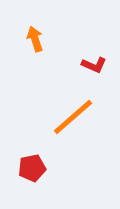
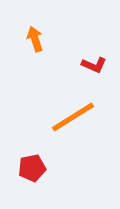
orange line: rotated 9 degrees clockwise
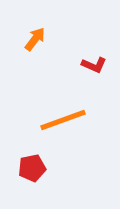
orange arrow: rotated 55 degrees clockwise
orange line: moved 10 px left, 3 px down; rotated 12 degrees clockwise
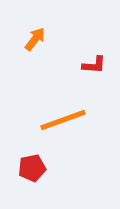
red L-shape: rotated 20 degrees counterclockwise
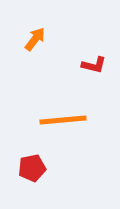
red L-shape: rotated 10 degrees clockwise
orange line: rotated 15 degrees clockwise
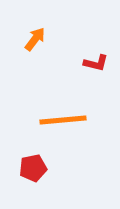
red L-shape: moved 2 px right, 2 px up
red pentagon: moved 1 px right
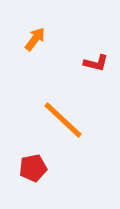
orange line: rotated 48 degrees clockwise
